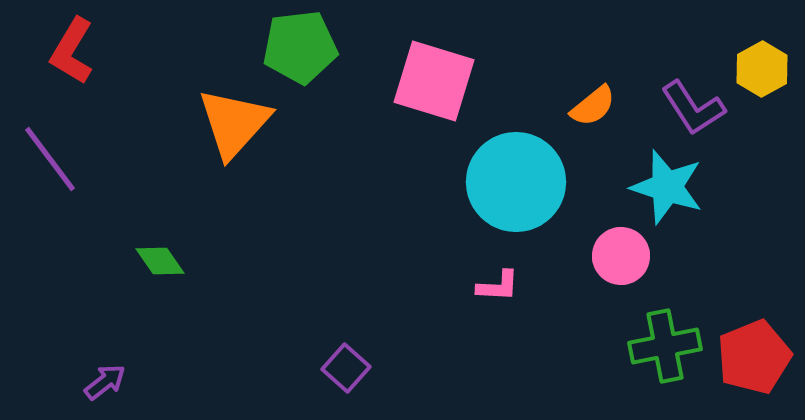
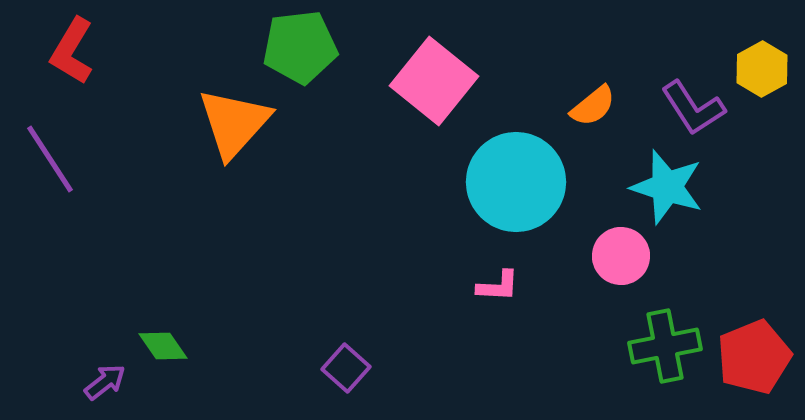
pink square: rotated 22 degrees clockwise
purple line: rotated 4 degrees clockwise
green diamond: moved 3 px right, 85 px down
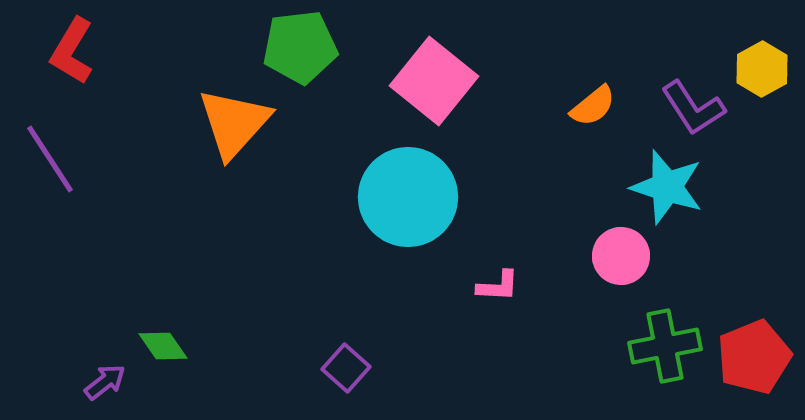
cyan circle: moved 108 px left, 15 px down
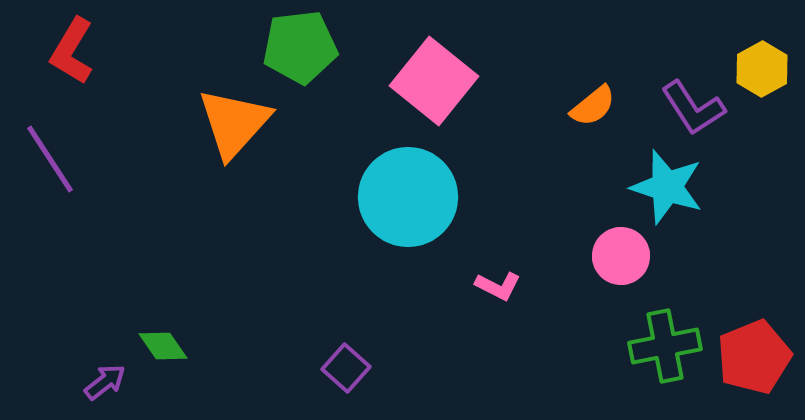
pink L-shape: rotated 24 degrees clockwise
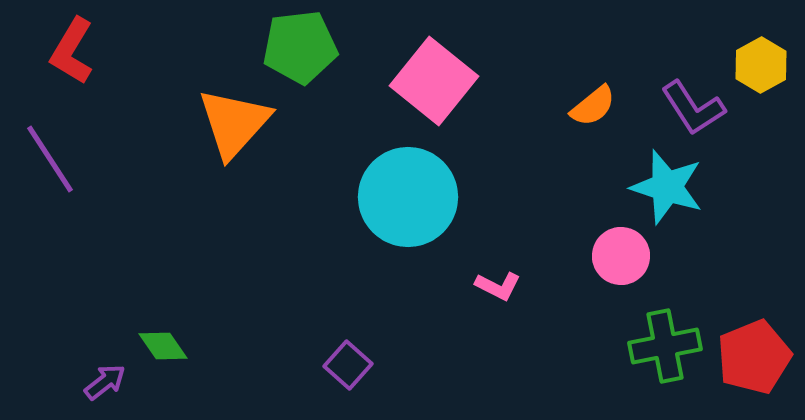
yellow hexagon: moved 1 px left, 4 px up
purple square: moved 2 px right, 3 px up
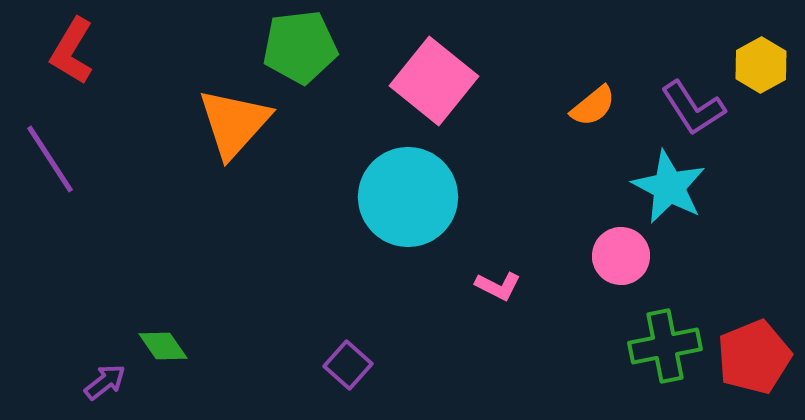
cyan star: moved 2 px right; rotated 10 degrees clockwise
